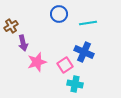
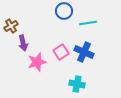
blue circle: moved 5 px right, 3 px up
pink square: moved 4 px left, 13 px up
cyan cross: moved 2 px right
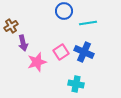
cyan cross: moved 1 px left
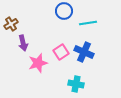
brown cross: moved 2 px up
pink star: moved 1 px right, 1 px down
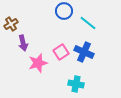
cyan line: rotated 48 degrees clockwise
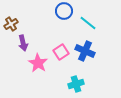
blue cross: moved 1 px right, 1 px up
pink star: rotated 24 degrees counterclockwise
cyan cross: rotated 28 degrees counterclockwise
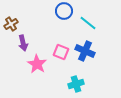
pink square: rotated 35 degrees counterclockwise
pink star: moved 1 px left, 1 px down
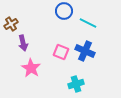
cyan line: rotated 12 degrees counterclockwise
pink star: moved 6 px left, 4 px down
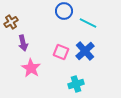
brown cross: moved 2 px up
blue cross: rotated 24 degrees clockwise
